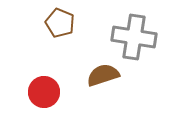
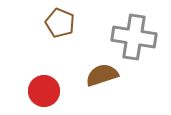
brown semicircle: moved 1 px left
red circle: moved 1 px up
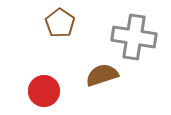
brown pentagon: rotated 12 degrees clockwise
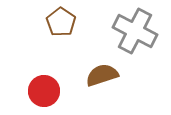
brown pentagon: moved 1 px right, 1 px up
gray cross: moved 1 px right, 6 px up; rotated 18 degrees clockwise
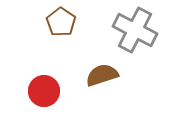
gray cross: moved 1 px up
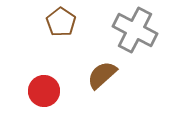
brown semicircle: rotated 24 degrees counterclockwise
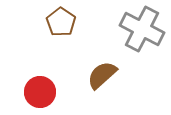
gray cross: moved 7 px right, 1 px up
red circle: moved 4 px left, 1 px down
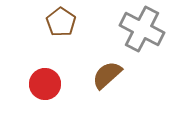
brown semicircle: moved 5 px right
red circle: moved 5 px right, 8 px up
